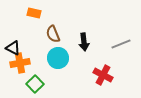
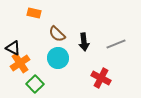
brown semicircle: moved 4 px right; rotated 24 degrees counterclockwise
gray line: moved 5 px left
orange cross: rotated 24 degrees counterclockwise
red cross: moved 2 px left, 3 px down
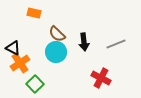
cyan circle: moved 2 px left, 6 px up
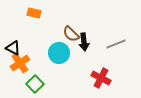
brown semicircle: moved 14 px right
cyan circle: moved 3 px right, 1 px down
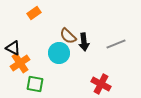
orange rectangle: rotated 48 degrees counterclockwise
brown semicircle: moved 3 px left, 2 px down
red cross: moved 6 px down
green square: rotated 36 degrees counterclockwise
